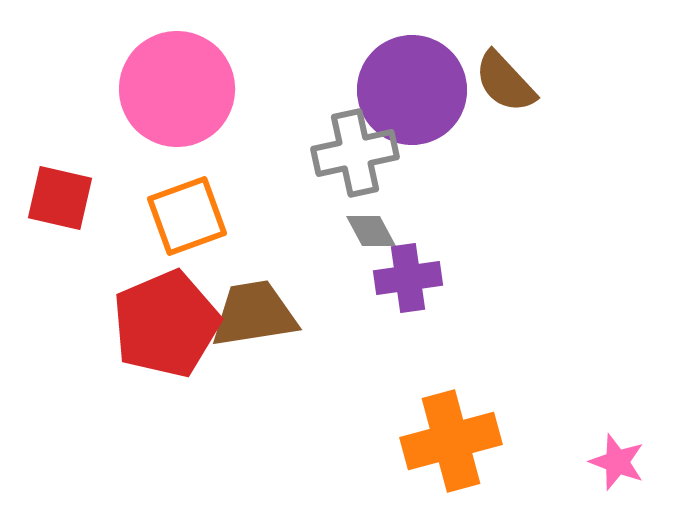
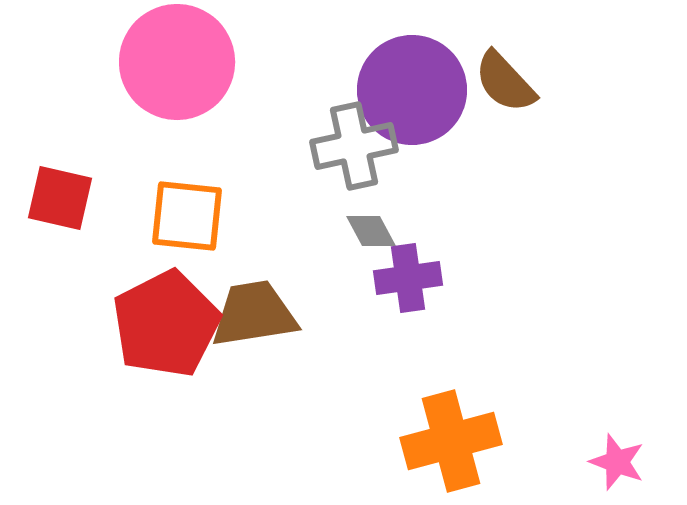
pink circle: moved 27 px up
gray cross: moved 1 px left, 7 px up
orange square: rotated 26 degrees clockwise
red pentagon: rotated 4 degrees counterclockwise
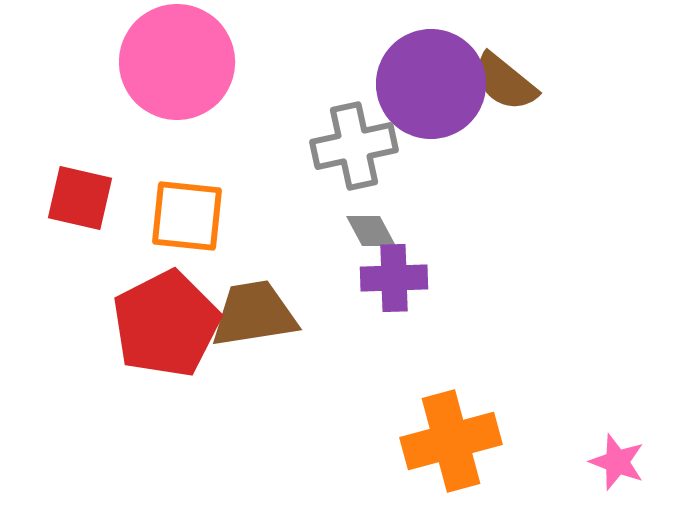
brown semicircle: rotated 8 degrees counterclockwise
purple circle: moved 19 px right, 6 px up
red square: moved 20 px right
purple cross: moved 14 px left; rotated 6 degrees clockwise
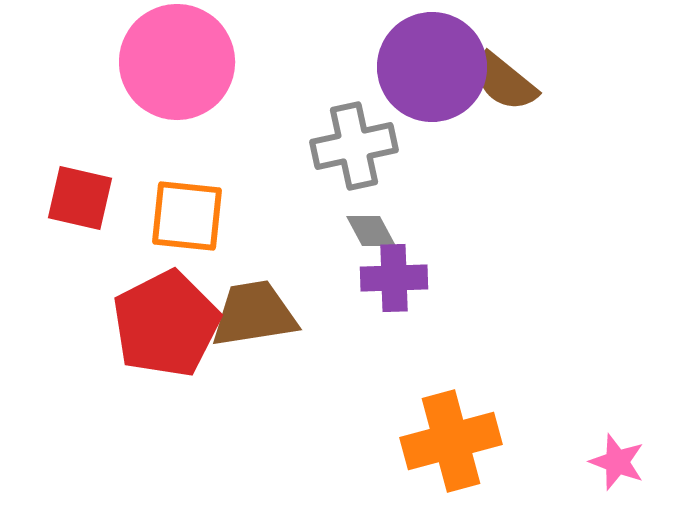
purple circle: moved 1 px right, 17 px up
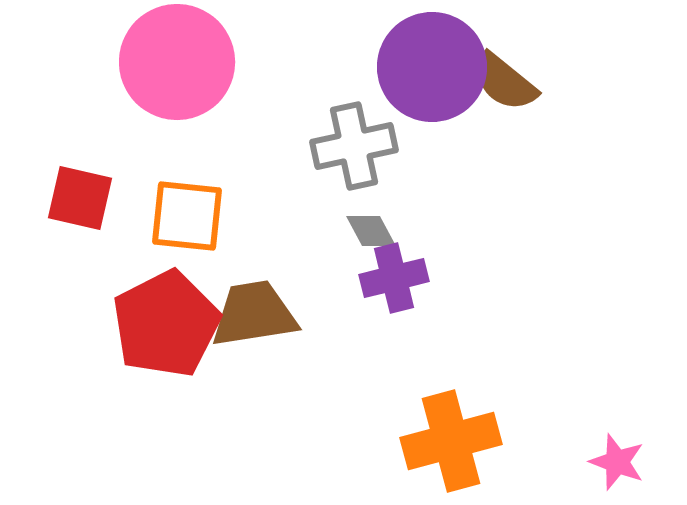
purple cross: rotated 12 degrees counterclockwise
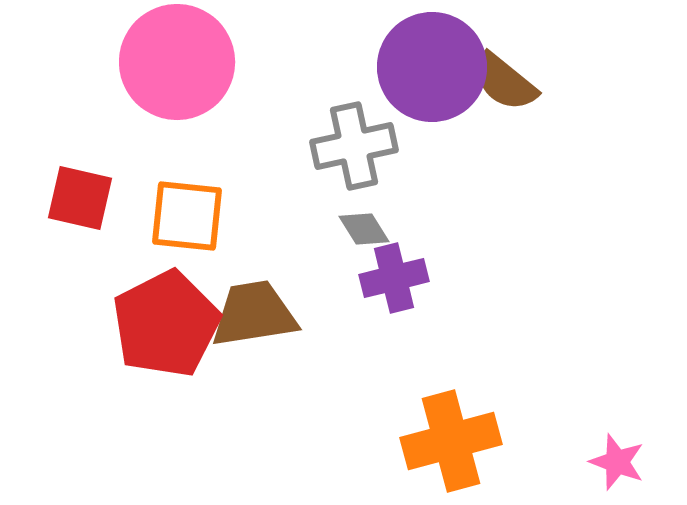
gray diamond: moved 7 px left, 2 px up; rotated 4 degrees counterclockwise
